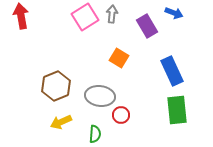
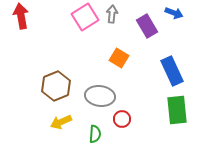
red circle: moved 1 px right, 4 px down
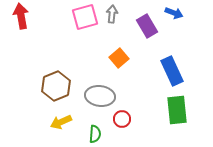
pink square: rotated 16 degrees clockwise
orange square: rotated 18 degrees clockwise
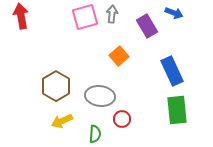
orange square: moved 2 px up
brown hexagon: rotated 8 degrees counterclockwise
yellow arrow: moved 1 px right, 1 px up
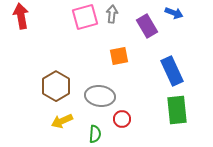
orange square: rotated 30 degrees clockwise
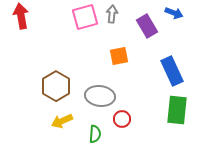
green rectangle: rotated 12 degrees clockwise
